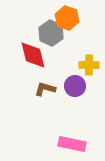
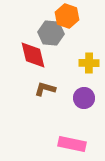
orange hexagon: moved 2 px up
gray hexagon: rotated 20 degrees counterclockwise
yellow cross: moved 2 px up
purple circle: moved 9 px right, 12 px down
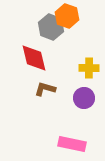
gray hexagon: moved 6 px up; rotated 15 degrees clockwise
red diamond: moved 1 px right, 3 px down
yellow cross: moved 5 px down
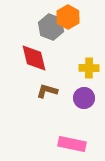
orange hexagon: moved 1 px right, 1 px down; rotated 10 degrees clockwise
brown L-shape: moved 2 px right, 2 px down
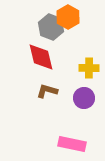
red diamond: moved 7 px right, 1 px up
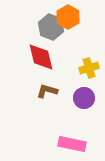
yellow cross: rotated 18 degrees counterclockwise
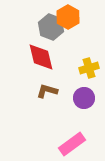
pink rectangle: rotated 48 degrees counterclockwise
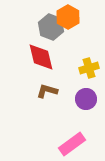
purple circle: moved 2 px right, 1 px down
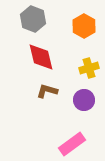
orange hexagon: moved 16 px right, 9 px down
gray hexagon: moved 18 px left, 8 px up
purple circle: moved 2 px left, 1 px down
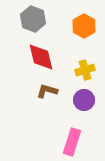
yellow cross: moved 4 px left, 2 px down
pink rectangle: moved 2 px up; rotated 36 degrees counterclockwise
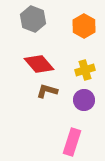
red diamond: moved 2 px left, 7 px down; rotated 28 degrees counterclockwise
